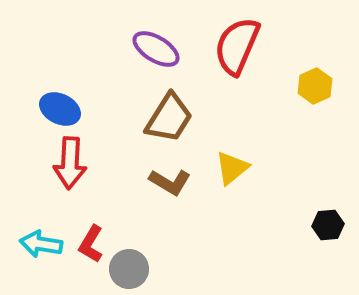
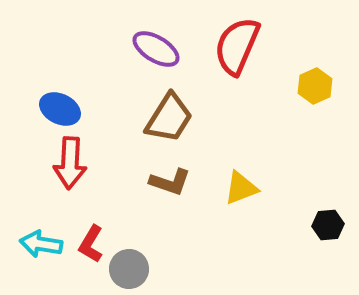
yellow triangle: moved 9 px right, 20 px down; rotated 18 degrees clockwise
brown L-shape: rotated 12 degrees counterclockwise
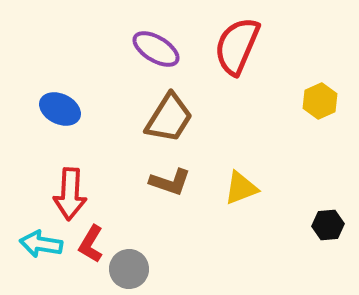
yellow hexagon: moved 5 px right, 15 px down
red arrow: moved 31 px down
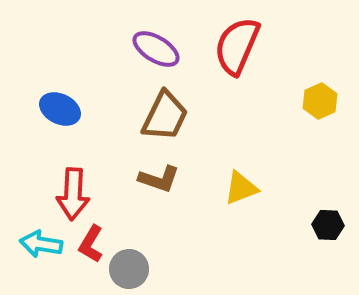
brown trapezoid: moved 4 px left, 2 px up; rotated 6 degrees counterclockwise
brown L-shape: moved 11 px left, 3 px up
red arrow: moved 3 px right
black hexagon: rotated 8 degrees clockwise
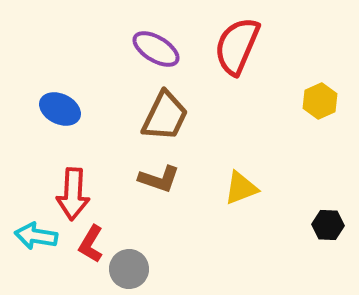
cyan arrow: moved 5 px left, 8 px up
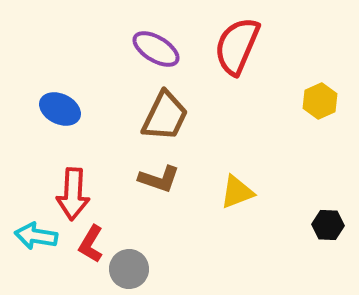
yellow triangle: moved 4 px left, 4 px down
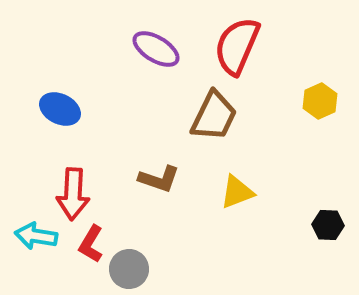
brown trapezoid: moved 49 px right
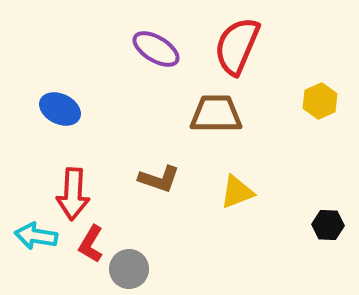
brown trapezoid: moved 2 px right, 2 px up; rotated 116 degrees counterclockwise
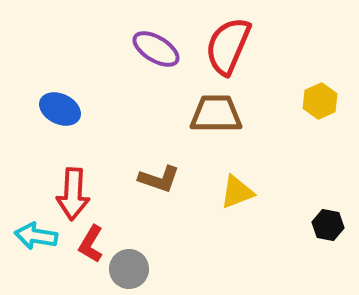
red semicircle: moved 9 px left
black hexagon: rotated 8 degrees clockwise
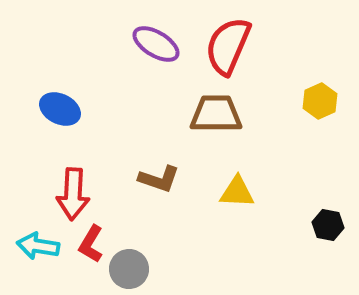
purple ellipse: moved 5 px up
yellow triangle: rotated 24 degrees clockwise
cyan arrow: moved 2 px right, 10 px down
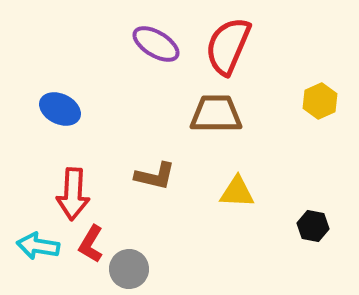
brown L-shape: moved 4 px left, 3 px up; rotated 6 degrees counterclockwise
black hexagon: moved 15 px left, 1 px down
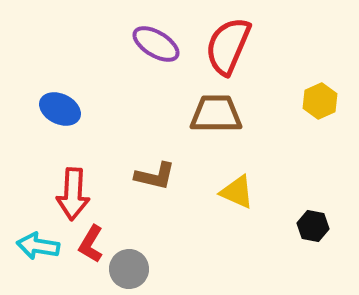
yellow triangle: rotated 21 degrees clockwise
